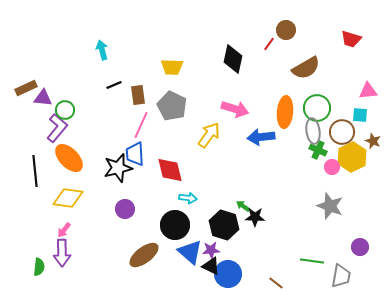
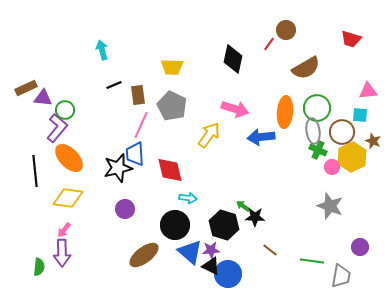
brown line at (276, 283): moved 6 px left, 33 px up
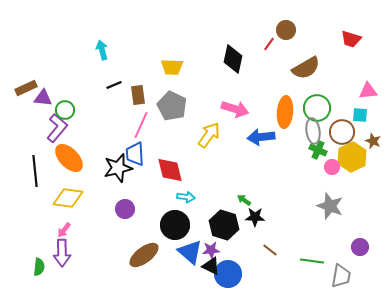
cyan arrow at (188, 198): moved 2 px left, 1 px up
green arrow at (243, 206): moved 1 px right, 6 px up
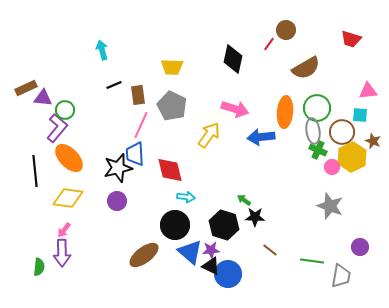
purple circle at (125, 209): moved 8 px left, 8 px up
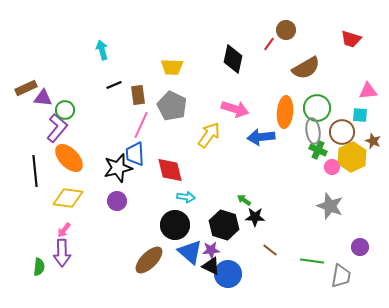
brown ellipse at (144, 255): moved 5 px right, 5 px down; rotated 8 degrees counterclockwise
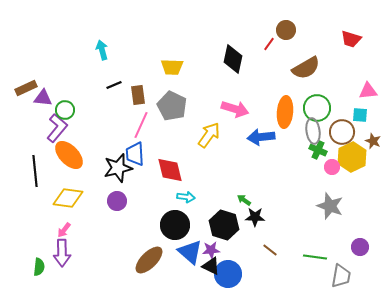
orange ellipse at (69, 158): moved 3 px up
green line at (312, 261): moved 3 px right, 4 px up
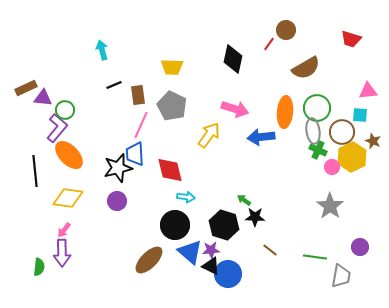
gray star at (330, 206): rotated 16 degrees clockwise
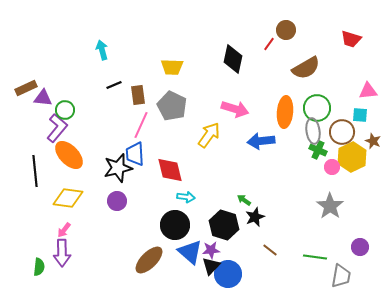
blue arrow at (261, 137): moved 4 px down
black star at (255, 217): rotated 24 degrees counterclockwise
black triangle at (211, 266): rotated 48 degrees clockwise
